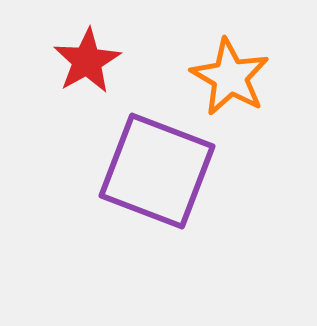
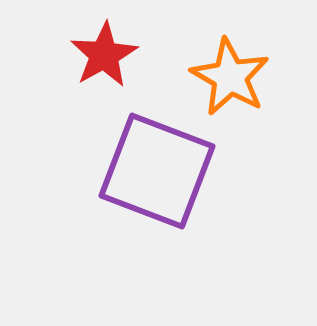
red star: moved 17 px right, 6 px up
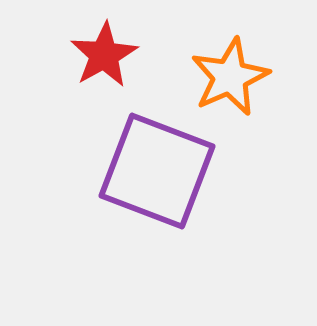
orange star: rotated 18 degrees clockwise
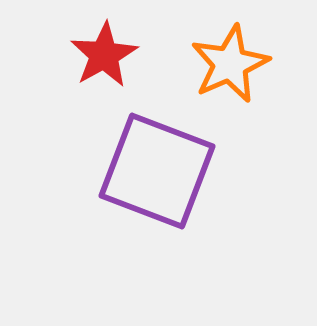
orange star: moved 13 px up
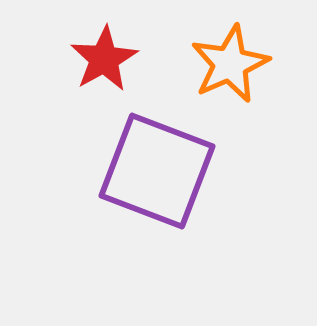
red star: moved 4 px down
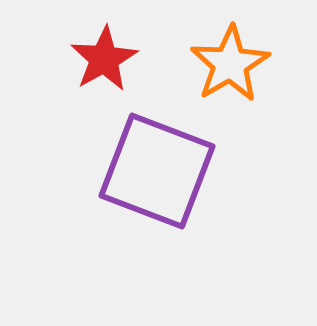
orange star: rotated 6 degrees counterclockwise
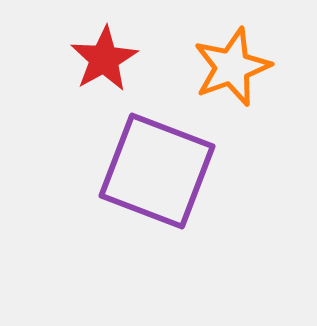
orange star: moved 2 px right, 3 px down; rotated 10 degrees clockwise
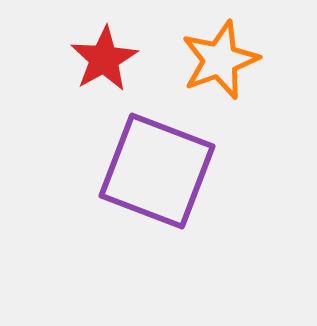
orange star: moved 12 px left, 7 px up
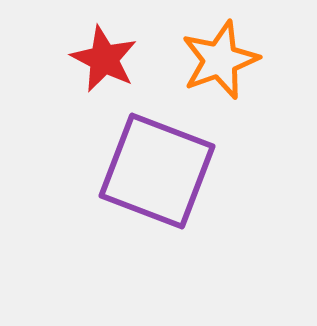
red star: rotated 16 degrees counterclockwise
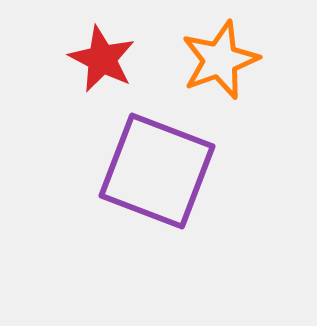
red star: moved 2 px left
